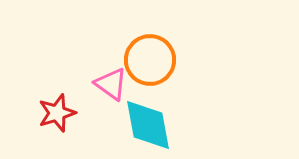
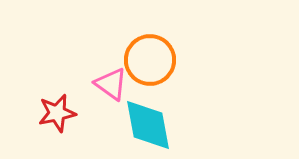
red star: rotated 6 degrees clockwise
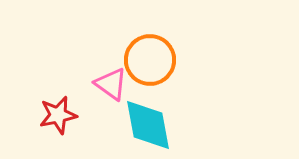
red star: moved 1 px right, 2 px down
